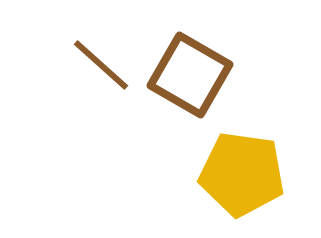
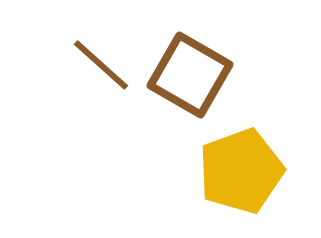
yellow pentagon: moved 1 px left, 3 px up; rotated 28 degrees counterclockwise
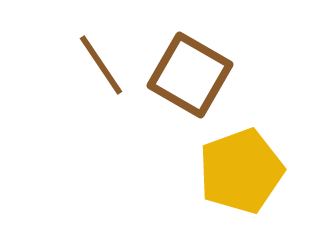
brown line: rotated 14 degrees clockwise
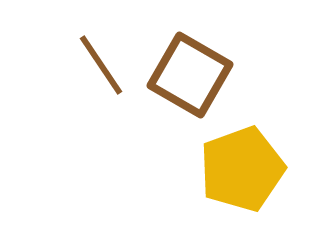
yellow pentagon: moved 1 px right, 2 px up
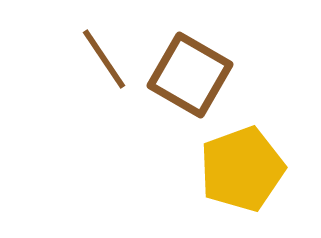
brown line: moved 3 px right, 6 px up
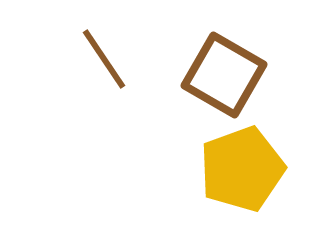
brown square: moved 34 px right
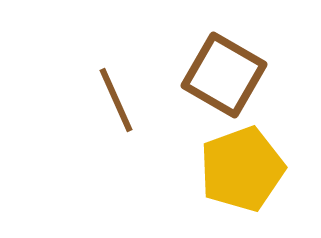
brown line: moved 12 px right, 41 px down; rotated 10 degrees clockwise
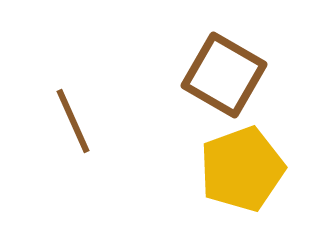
brown line: moved 43 px left, 21 px down
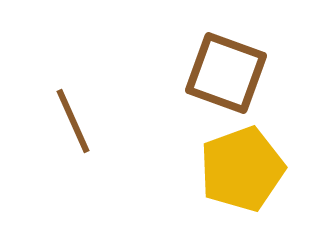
brown square: moved 2 px right, 2 px up; rotated 10 degrees counterclockwise
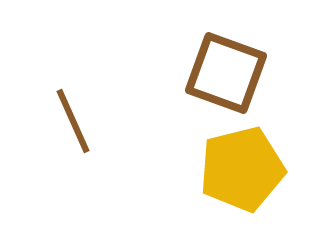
yellow pentagon: rotated 6 degrees clockwise
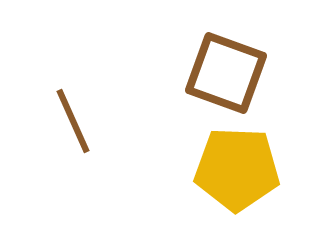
yellow pentagon: moved 5 px left; rotated 16 degrees clockwise
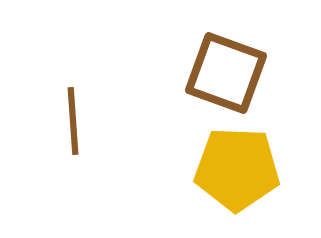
brown line: rotated 20 degrees clockwise
